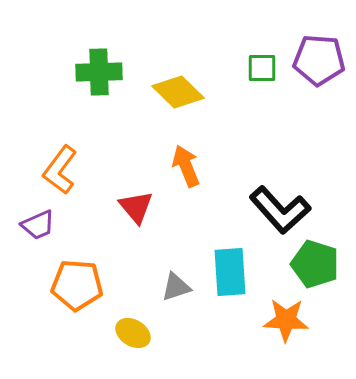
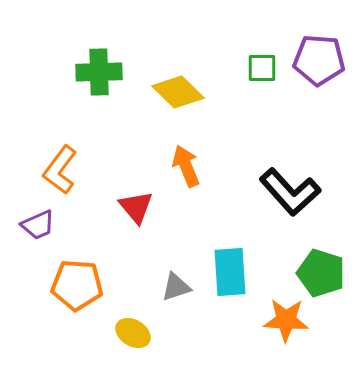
black L-shape: moved 10 px right, 18 px up
green pentagon: moved 6 px right, 9 px down
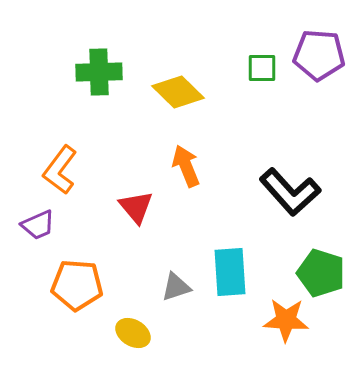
purple pentagon: moved 5 px up
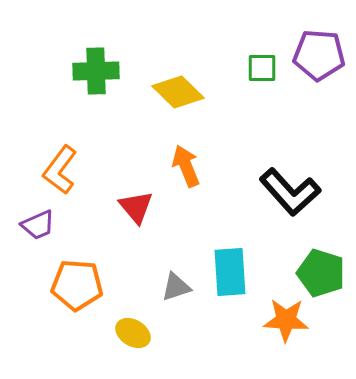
green cross: moved 3 px left, 1 px up
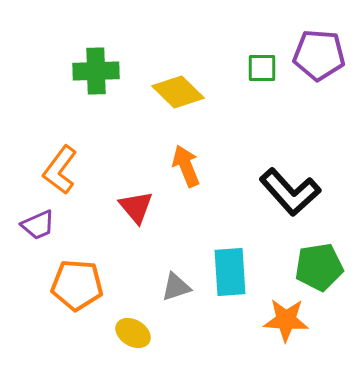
green pentagon: moved 2 px left, 6 px up; rotated 27 degrees counterclockwise
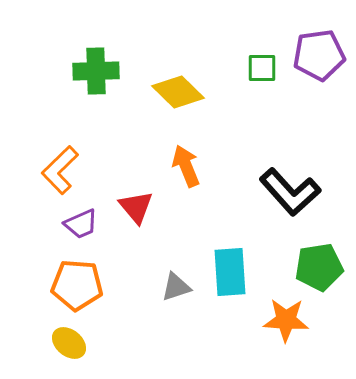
purple pentagon: rotated 12 degrees counterclockwise
orange L-shape: rotated 9 degrees clockwise
purple trapezoid: moved 43 px right, 1 px up
yellow ellipse: moved 64 px left, 10 px down; rotated 8 degrees clockwise
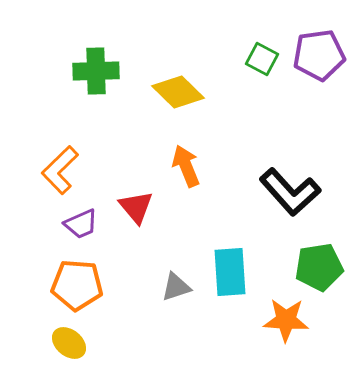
green square: moved 9 px up; rotated 28 degrees clockwise
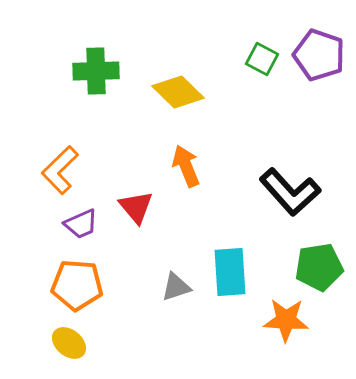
purple pentagon: rotated 27 degrees clockwise
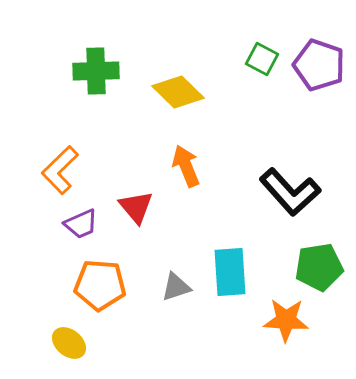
purple pentagon: moved 10 px down
orange pentagon: moved 23 px right
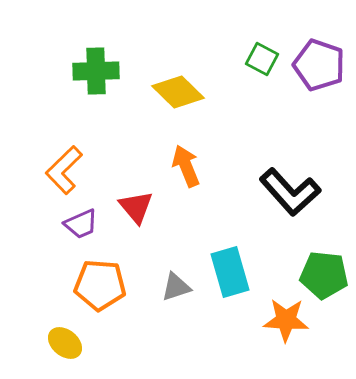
orange L-shape: moved 4 px right
green pentagon: moved 5 px right, 8 px down; rotated 15 degrees clockwise
cyan rectangle: rotated 12 degrees counterclockwise
yellow ellipse: moved 4 px left
